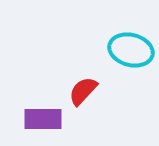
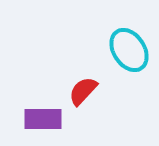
cyan ellipse: moved 2 px left; rotated 42 degrees clockwise
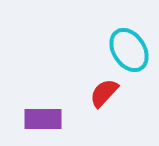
red semicircle: moved 21 px right, 2 px down
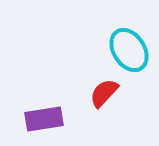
purple rectangle: moved 1 px right; rotated 9 degrees counterclockwise
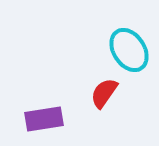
red semicircle: rotated 8 degrees counterclockwise
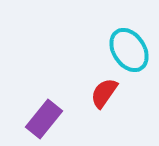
purple rectangle: rotated 42 degrees counterclockwise
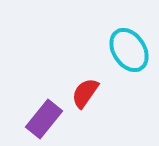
red semicircle: moved 19 px left
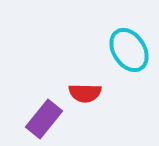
red semicircle: rotated 124 degrees counterclockwise
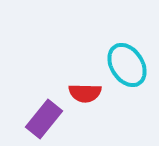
cyan ellipse: moved 2 px left, 15 px down
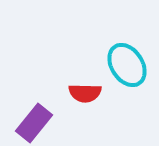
purple rectangle: moved 10 px left, 4 px down
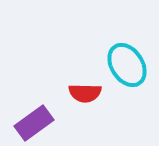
purple rectangle: rotated 15 degrees clockwise
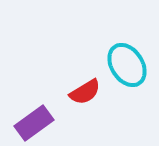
red semicircle: moved 1 px up; rotated 32 degrees counterclockwise
